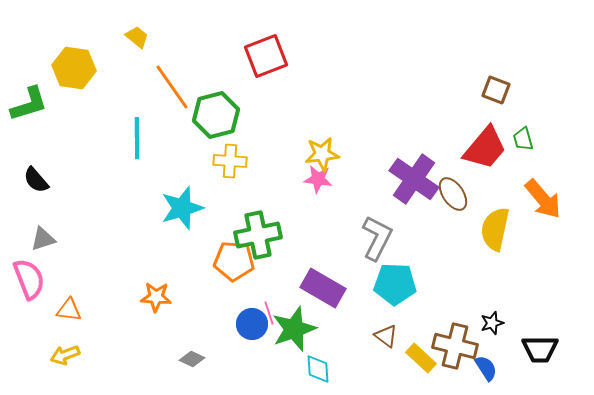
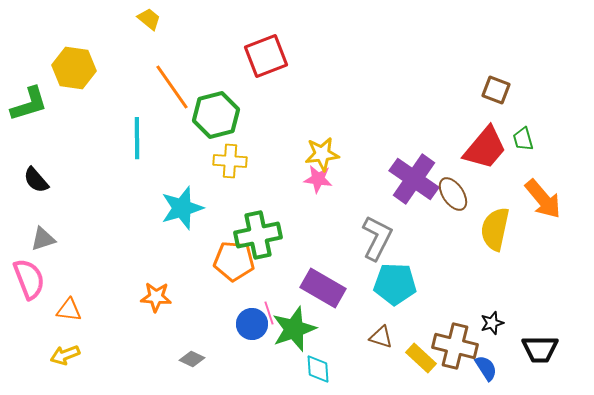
yellow trapezoid: moved 12 px right, 18 px up
brown triangle: moved 5 px left, 1 px down; rotated 20 degrees counterclockwise
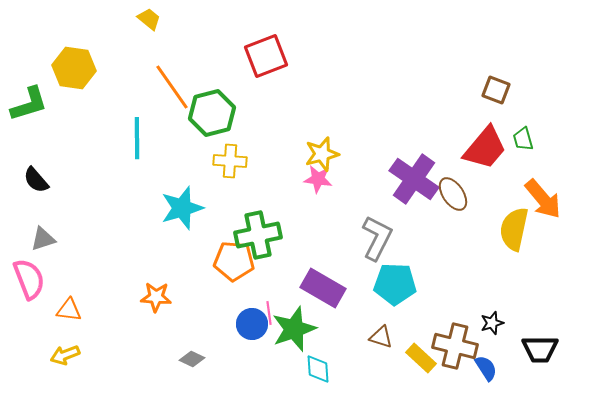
green hexagon: moved 4 px left, 2 px up
yellow star: rotated 8 degrees counterclockwise
yellow semicircle: moved 19 px right
pink line: rotated 10 degrees clockwise
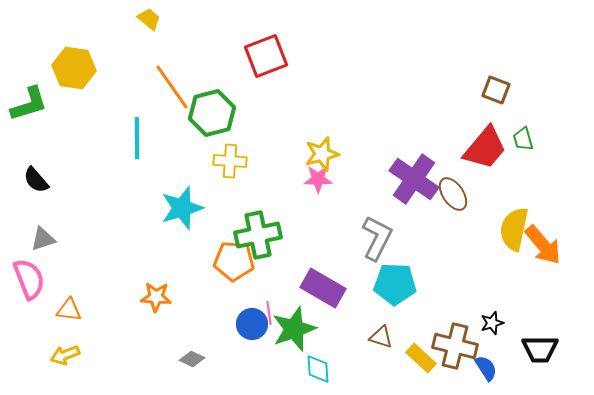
pink star: rotated 8 degrees counterclockwise
orange arrow: moved 46 px down
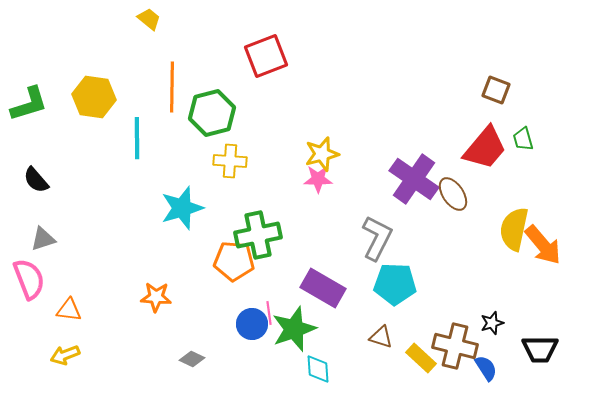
yellow hexagon: moved 20 px right, 29 px down
orange line: rotated 36 degrees clockwise
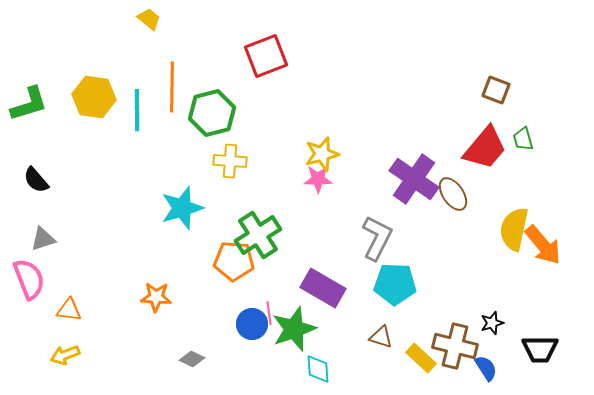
cyan line: moved 28 px up
green cross: rotated 21 degrees counterclockwise
